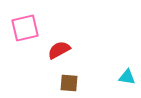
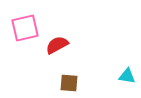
red semicircle: moved 2 px left, 5 px up
cyan triangle: moved 1 px up
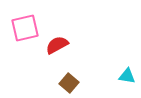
brown square: rotated 36 degrees clockwise
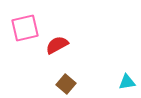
cyan triangle: moved 6 px down; rotated 18 degrees counterclockwise
brown square: moved 3 px left, 1 px down
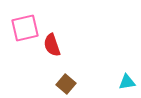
red semicircle: moved 5 px left; rotated 80 degrees counterclockwise
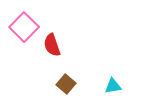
pink square: moved 1 px left, 1 px up; rotated 32 degrees counterclockwise
cyan triangle: moved 14 px left, 4 px down
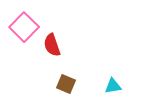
brown square: rotated 18 degrees counterclockwise
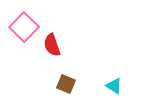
cyan triangle: moved 1 px right; rotated 42 degrees clockwise
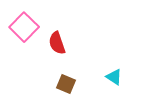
red semicircle: moved 5 px right, 2 px up
cyan triangle: moved 9 px up
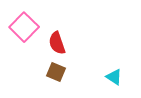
brown square: moved 10 px left, 12 px up
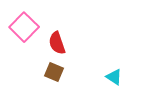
brown square: moved 2 px left
